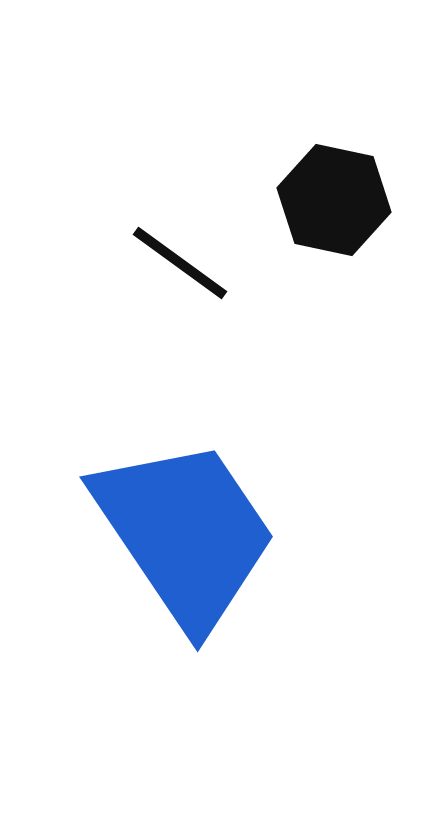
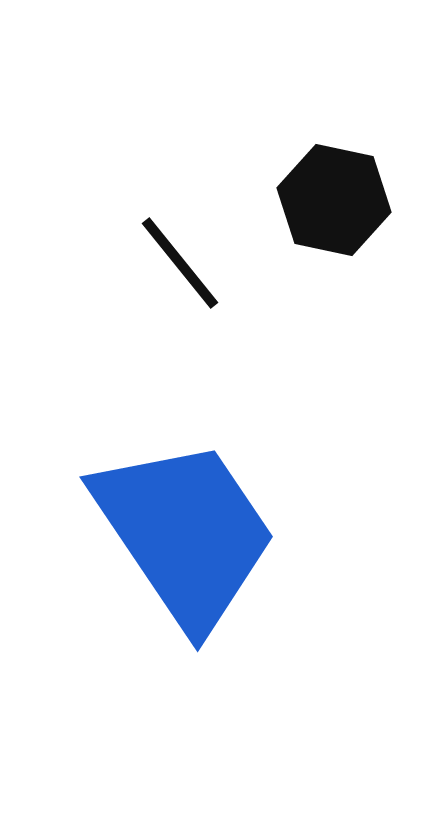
black line: rotated 15 degrees clockwise
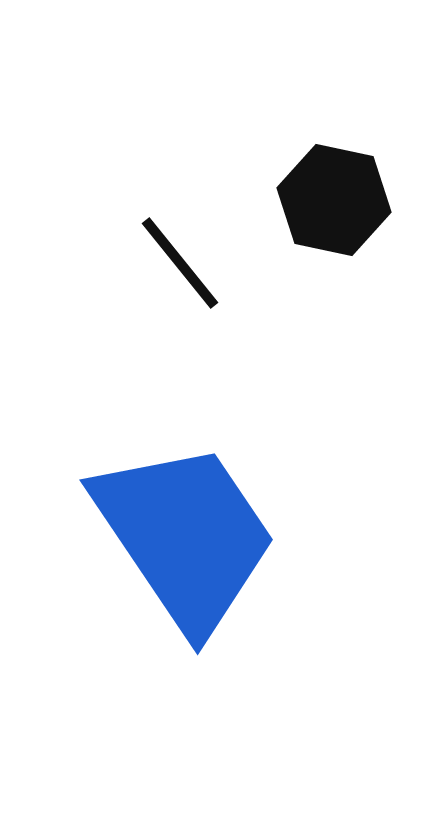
blue trapezoid: moved 3 px down
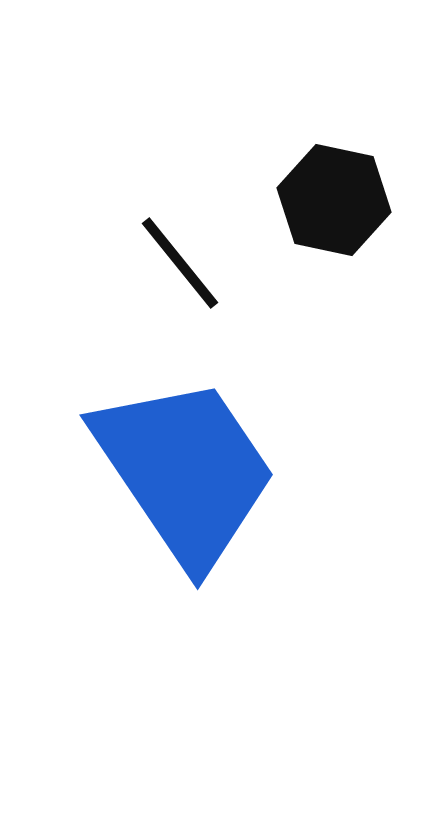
blue trapezoid: moved 65 px up
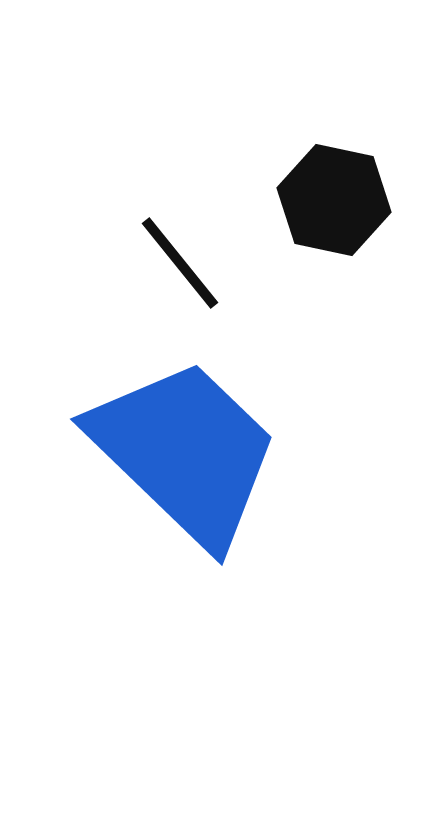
blue trapezoid: moved 19 px up; rotated 12 degrees counterclockwise
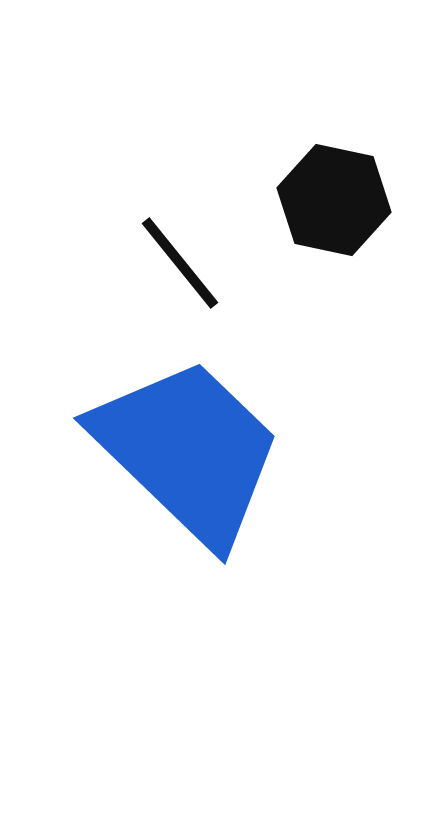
blue trapezoid: moved 3 px right, 1 px up
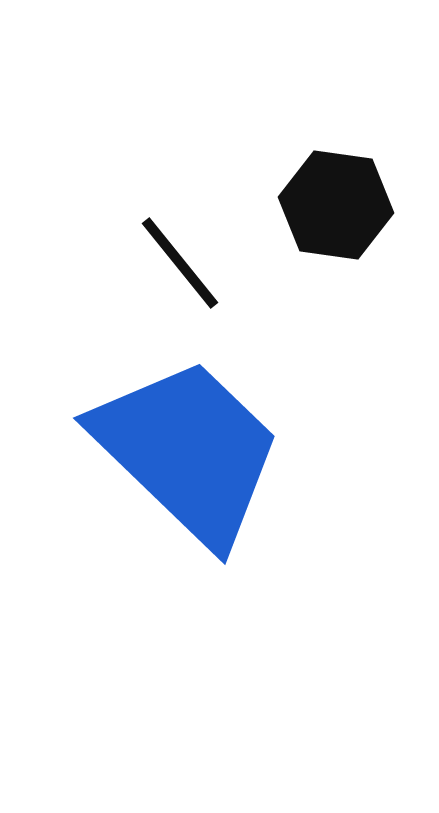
black hexagon: moved 2 px right, 5 px down; rotated 4 degrees counterclockwise
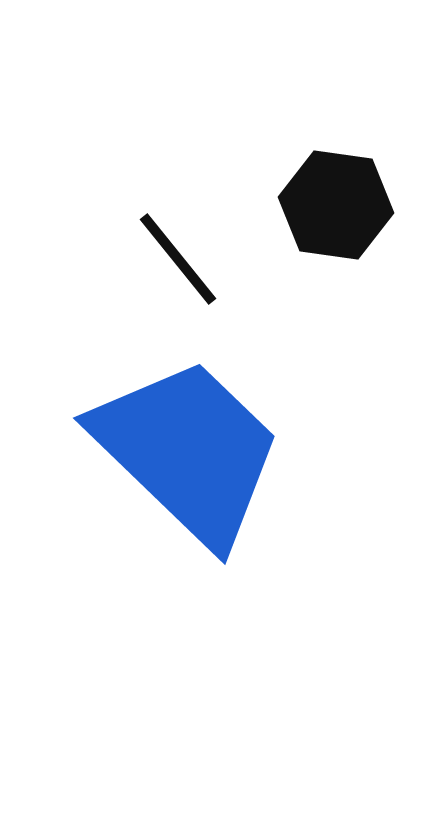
black line: moved 2 px left, 4 px up
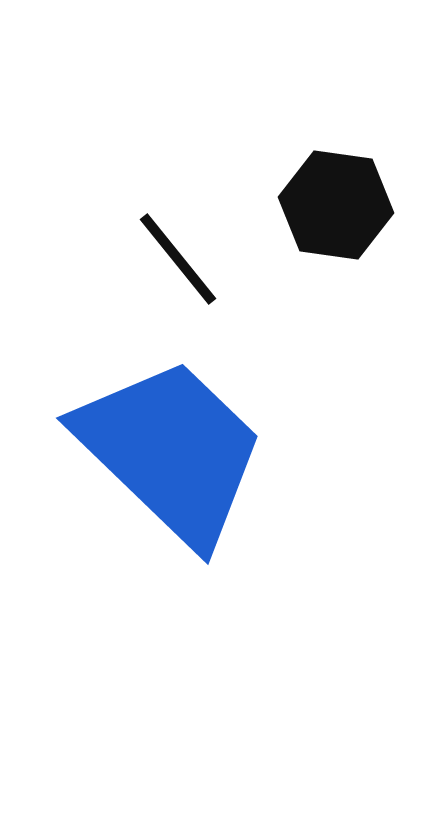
blue trapezoid: moved 17 px left
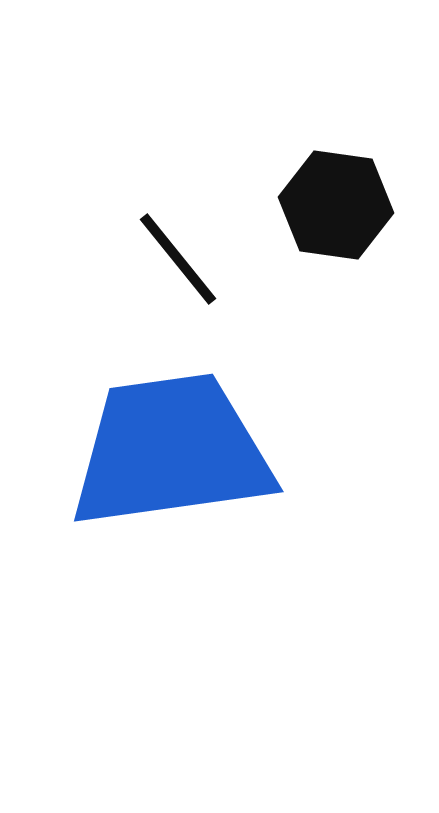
blue trapezoid: rotated 52 degrees counterclockwise
